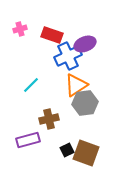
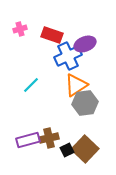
brown cross: moved 19 px down
brown square: moved 1 px left, 4 px up; rotated 24 degrees clockwise
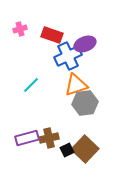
orange triangle: rotated 15 degrees clockwise
purple rectangle: moved 1 px left, 2 px up
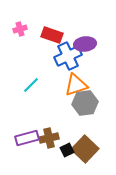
purple ellipse: rotated 15 degrees clockwise
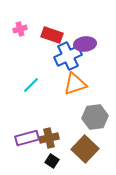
orange triangle: moved 1 px left, 1 px up
gray hexagon: moved 10 px right, 14 px down
black square: moved 15 px left, 11 px down; rotated 32 degrees counterclockwise
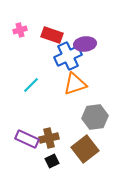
pink cross: moved 1 px down
purple rectangle: moved 1 px down; rotated 40 degrees clockwise
brown square: rotated 8 degrees clockwise
black square: rotated 32 degrees clockwise
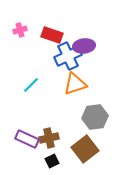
purple ellipse: moved 1 px left, 2 px down
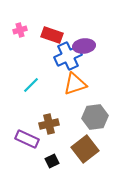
brown cross: moved 14 px up
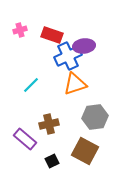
purple rectangle: moved 2 px left; rotated 15 degrees clockwise
brown square: moved 2 px down; rotated 24 degrees counterclockwise
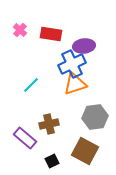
pink cross: rotated 32 degrees counterclockwise
red rectangle: moved 1 px left, 1 px up; rotated 10 degrees counterclockwise
blue cross: moved 4 px right, 8 px down
purple rectangle: moved 1 px up
